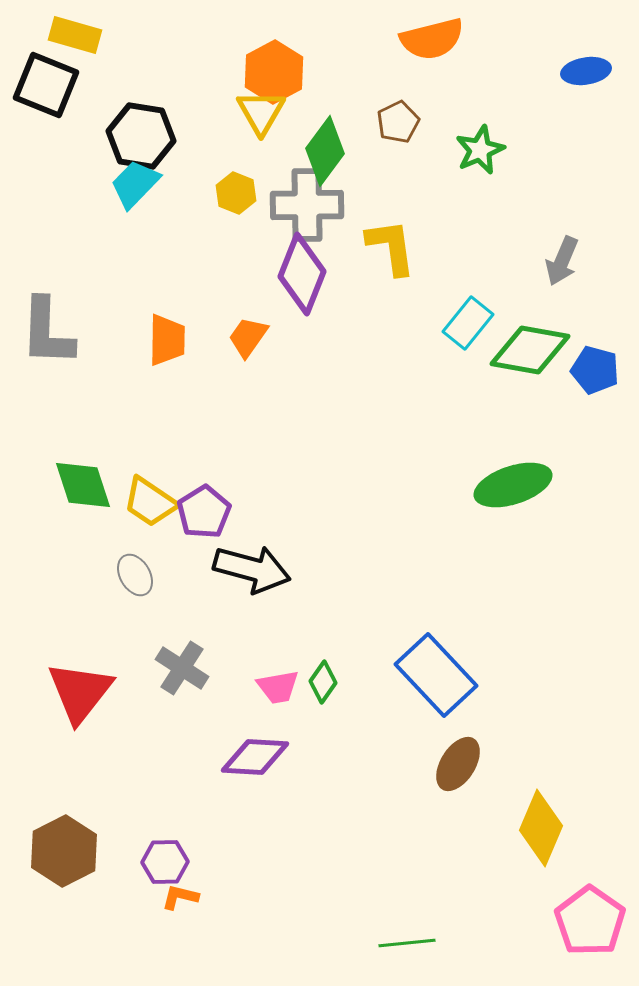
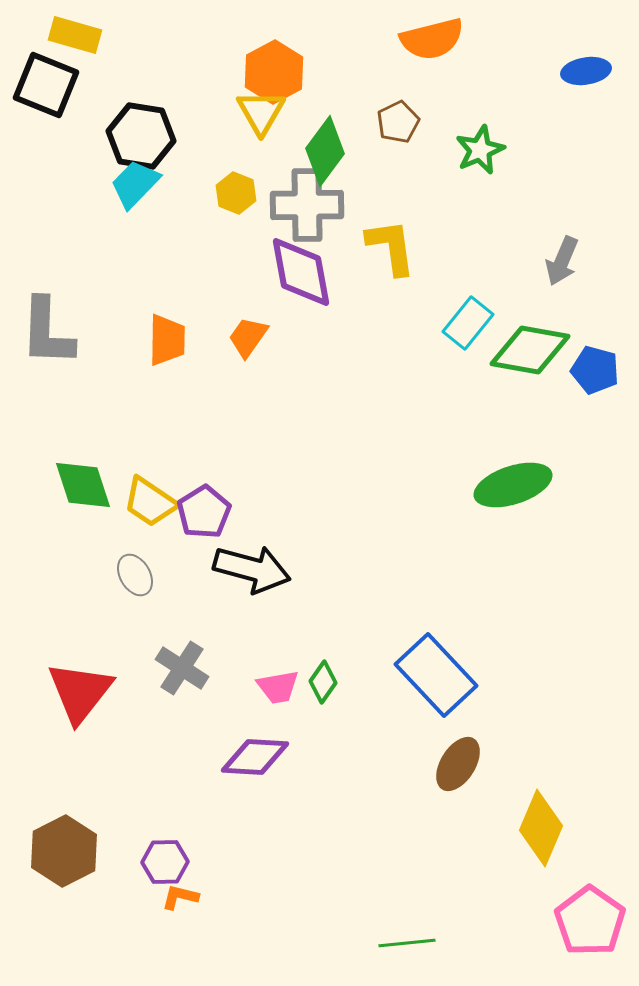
purple diamond at (302, 274): moved 1 px left, 2 px up; rotated 32 degrees counterclockwise
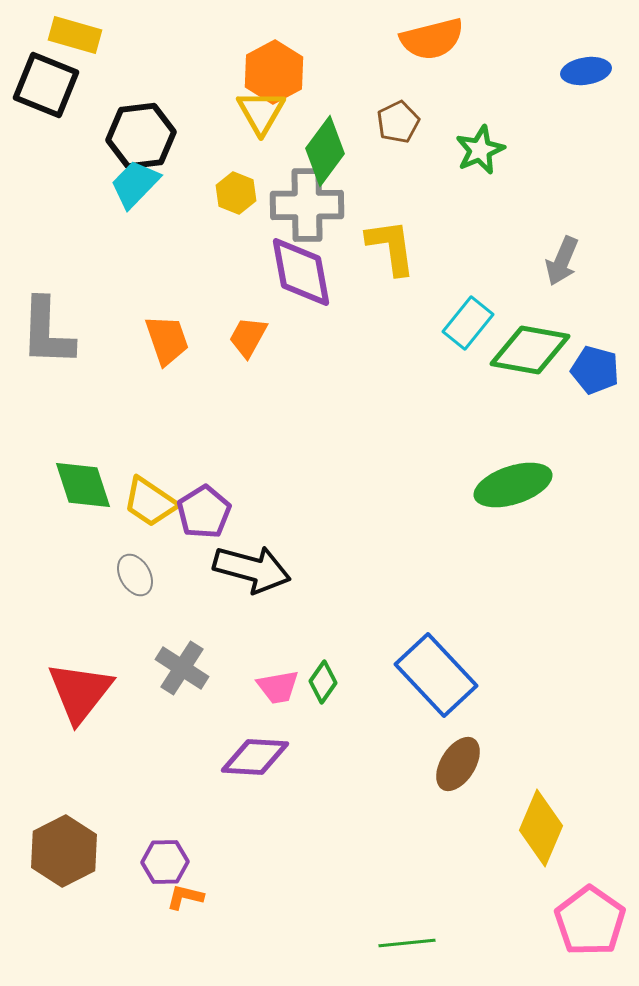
black hexagon at (141, 136): rotated 16 degrees counterclockwise
orange trapezoid at (248, 337): rotated 6 degrees counterclockwise
orange trapezoid at (167, 340): rotated 20 degrees counterclockwise
orange L-shape at (180, 897): moved 5 px right
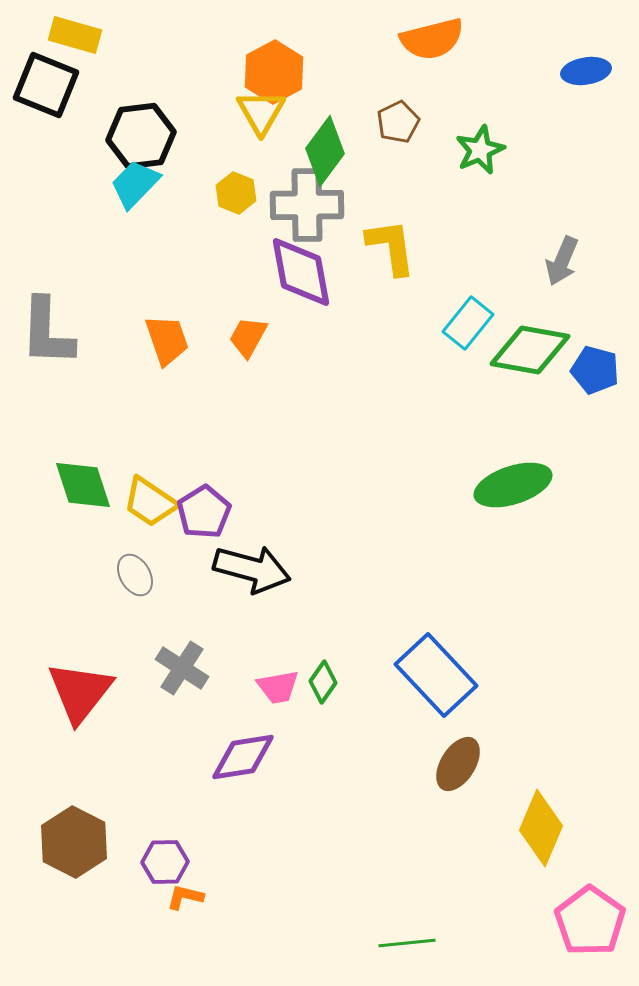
purple diamond at (255, 757): moved 12 px left; rotated 12 degrees counterclockwise
brown hexagon at (64, 851): moved 10 px right, 9 px up; rotated 6 degrees counterclockwise
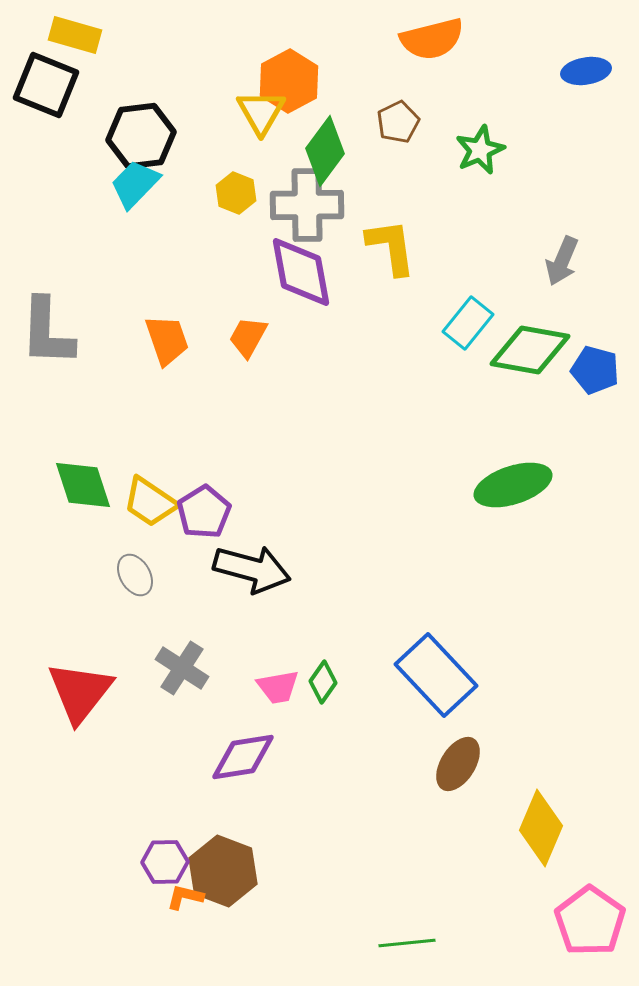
orange hexagon at (274, 72): moved 15 px right, 9 px down
brown hexagon at (74, 842): moved 149 px right, 29 px down; rotated 6 degrees counterclockwise
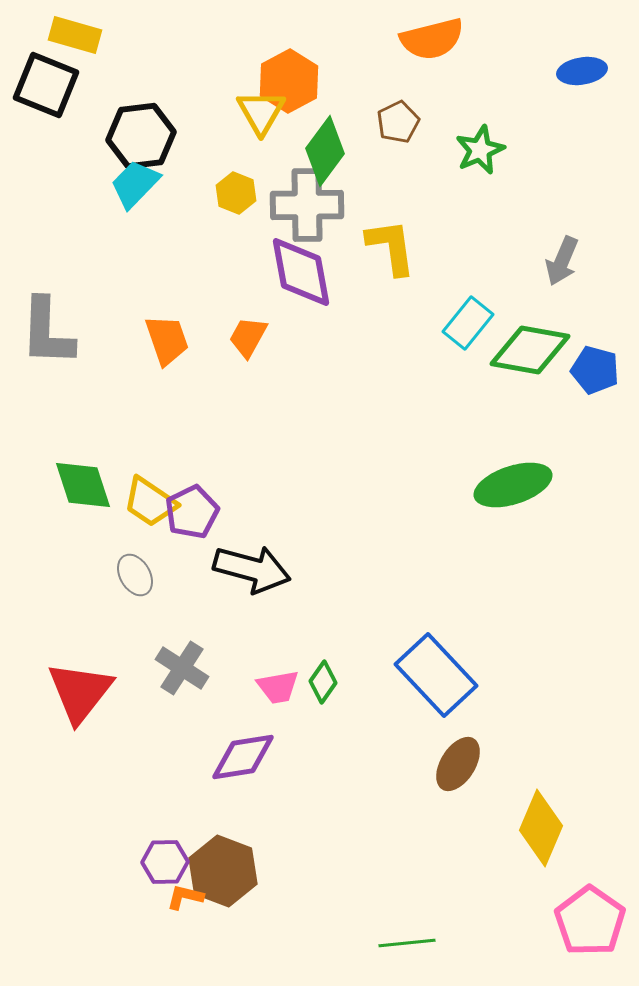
blue ellipse at (586, 71): moved 4 px left
purple pentagon at (204, 512): moved 12 px left; rotated 6 degrees clockwise
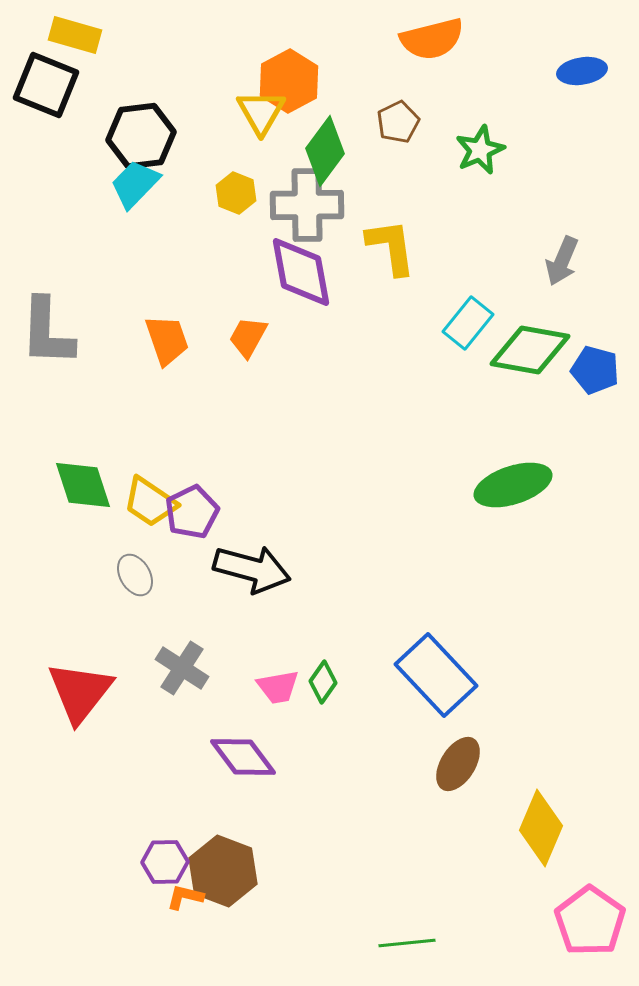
purple diamond at (243, 757): rotated 62 degrees clockwise
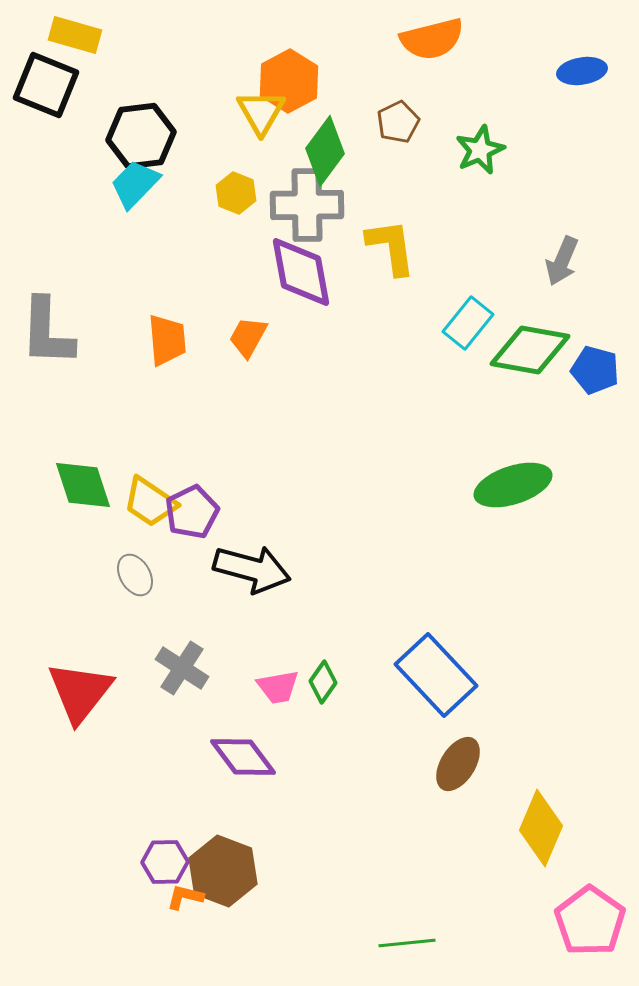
orange trapezoid at (167, 340): rotated 14 degrees clockwise
